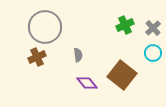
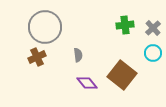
green cross: rotated 18 degrees clockwise
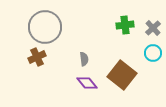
gray semicircle: moved 6 px right, 4 px down
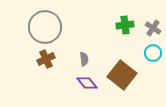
gray cross: rotated 14 degrees counterclockwise
brown cross: moved 9 px right, 2 px down
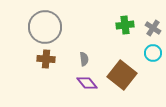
brown cross: rotated 30 degrees clockwise
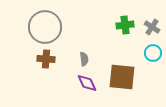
gray cross: moved 1 px left, 1 px up
brown square: moved 2 px down; rotated 32 degrees counterclockwise
purple diamond: rotated 15 degrees clockwise
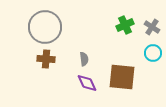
green cross: rotated 18 degrees counterclockwise
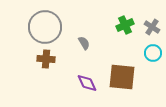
gray semicircle: moved 16 px up; rotated 24 degrees counterclockwise
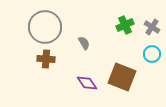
cyan circle: moved 1 px left, 1 px down
brown square: rotated 16 degrees clockwise
purple diamond: rotated 10 degrees counterclockwise
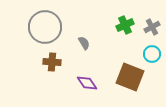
gray cross: rotated 28 degrees clockwise
brown cross: moved 6 px right, 3 px down
brown square: moved 8 px right
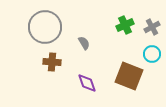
brown square: moved 1 px left, 1 px up
purple diamond: rotated 15 degrees clockwise
